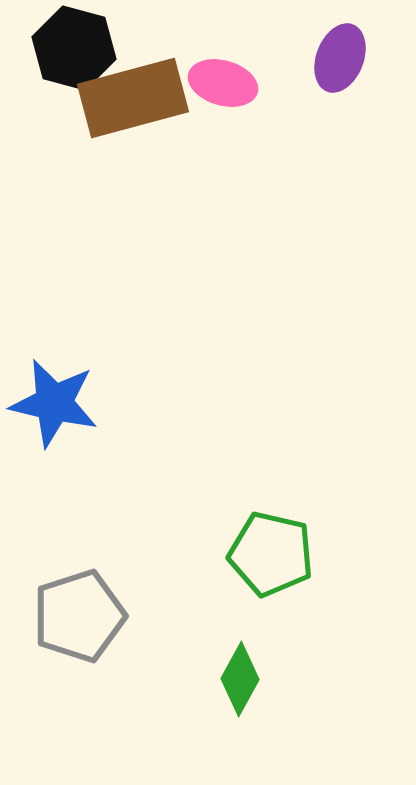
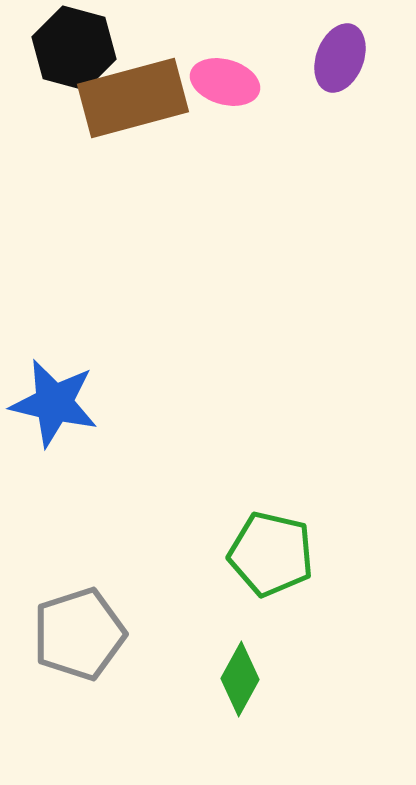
pink ellipse: moved 2 px right, 1 px up
gray pentagon: moved 18 px down
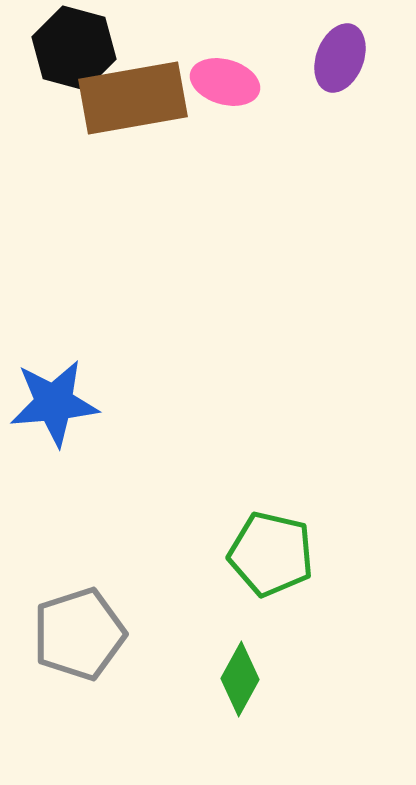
brown rectangle: rotated 5 degrees clockwise
blue star: rotated 18 degrees counterclockwise
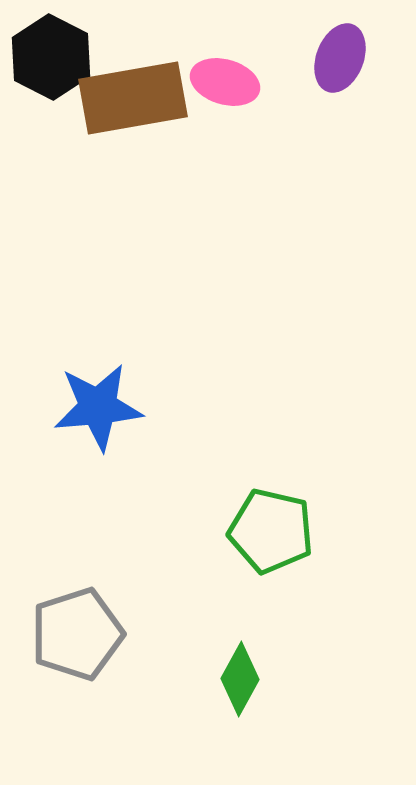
black hexagon: moved 23 px left, 9 px down; rotated 12 degrees clockwise
blue star: moved 44 px right, 4 px down
green pentagon: moved 23 px up
gray pentagon: moved 2 px left
